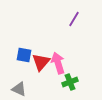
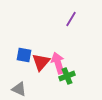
purple line: moved 3 px left
green cross: moved 3 px left, 6 px up
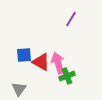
blue square: rotated 14 degrees counterclockwise
red triangle: rotated 42 degrees counterclockwise
gray triangle: rotated 42 degrees clockwise
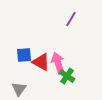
green cross: rotated 35 degrees counterclockwise
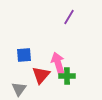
purple line: moved 2 px left, 2 px up
red triangle: moved 13 px down; rotated 42 degrees clockwise
green cross: rotated 35 degrees counterclockwise
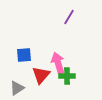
gray triangle: moved 2 px left, 1 px up; rotated 21 degrees clockwise
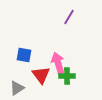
blue square: rotated 14 degrees clockwise
red triangle: rotated 18 degrees counterclockwise
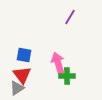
purple line: moved 1 px right
red triangle: moved 19 px left
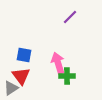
purple line: rotated 14 degrees clockwise
red triangle: moved 1 px left, 1 px down
gray triangle: moved 6 px left
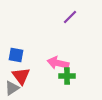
blue square: moved 8 px left
pink arrow: rotated 60 degrees counterclockwise
gray triangle: moved 1 px right
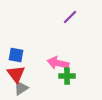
red triangle: moved 5 px left, 2 px up
gray triangle: moved 9 px right
